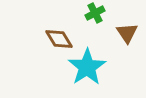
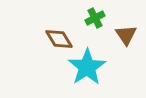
green cross: moved 5 px down
brown triangle: moved 1 px left, 2 px down
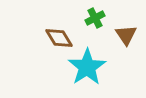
brown diamond: moved 1 px up
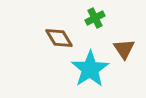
brown triangle: moved 2 px left, 14 px down
cyan star: moved 3 px right, 2 px down
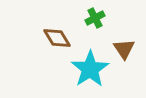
brown diamond: moved 2 px left
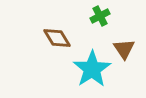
green cross: moved 5 px right, 2 px up
cyan star: moved 2 px right
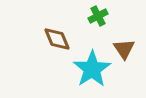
green cross: moved 2 px left
brown diamond: moved 1 px down; rotated 8 degrees clockwise
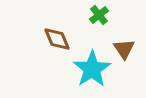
green cross: moved 1 px right, 1 px up; rotated 12 degrees counterclockwise
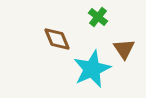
green cross: moved 1 px left, 2 px down; rotated 12 degrees counterclockwise
cyan star: rotated 9 degrees clockwise
